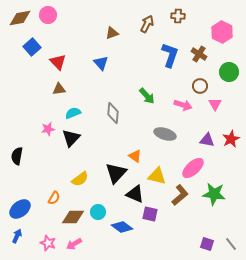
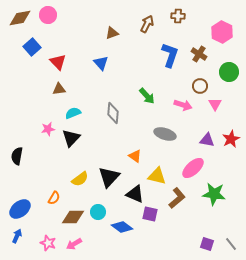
black triangle at (116, 173): moved 7 px left, 4 px down
brown L-shape at (180, 195): moved 3 px left, 3 px down
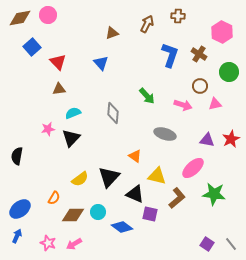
pink triangle at (215, 104): rotated 48 degrees clockwise
brown diamond at (73, 217): moved 2 px up
purple square at (207, 244): rotated 16 degrees clockwise
